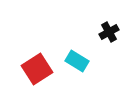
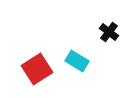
black cross: rotated 24 degrees counterclockwise
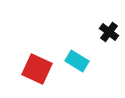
red square: rotated 32 degrees counterclockwise
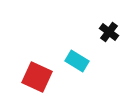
red square: moved 8 px down
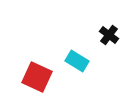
black cross: moved 3 px down
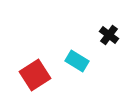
red square: moved 2 px left, 2 px up; rotated 32 degrees clockwise
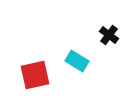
red square: rotated 20 degrees clockwise
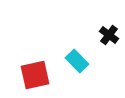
cyan rectangle: rotated 15 degrees clockwise
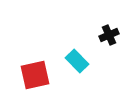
black cross: rotated 30 degrees clockwise
